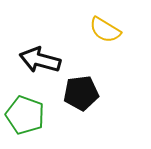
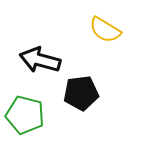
green pentagon: rotated 6 degrees counterclockwise
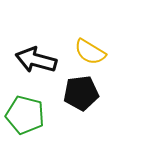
yellow semicircle: moved 15 px left, 22 px down
black arrow: moved 4 px left
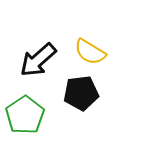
black arrow: moved 2 px right; rotated 57 degrees counterclockwise
green pentagon: rotated 24 degrees clockwise
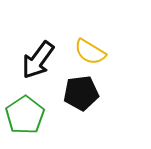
black arrow: rotated 12 degrees counterclockwise
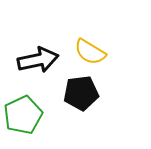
black arrow: rotated 138 degrees counterclockwise
green pentagon: moved 2 px left; rotated 9 degrees clockwise
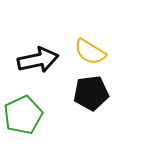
black pentagon: moved 10 px right
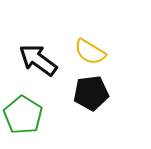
black arrow: rotated 132 degrees counterclockwise
green pentagon: rotated 15 degrees counterclockwise
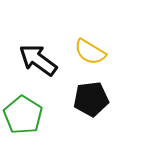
black pentagon: moved 6 px down
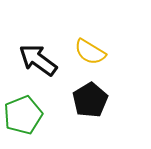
black pentagon: moved 1 px left, 1 px down; rotated 24 degrees counterclockwise
green pentagon: rotated 18 degrees clockwise
